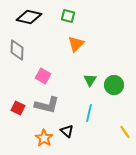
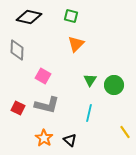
green square: moved 3 px right
black triangle: moved 3 px right, 9 px down
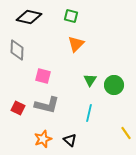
pink square: rotated 14 degrees counterclockwise
yellow line: moved 1 px right, 1 px down
orange star: moved 1 px left, 1 px down; rotated 18 degrees clockwise
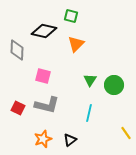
black diamond: moved 15 px right, 14 px down
black triangle: rotated 40 degrees clockwise
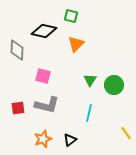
red square: rotated 32 degrees counterclockwise
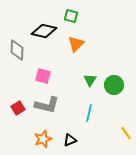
red square: rotated 24 degrees counterclockwise
black triangle: rotated 16 degrees clockwise
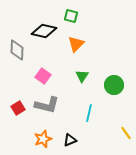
pink square: rotated 21 degrees clockwise
green triangle: moved 8 px left, 4 px up
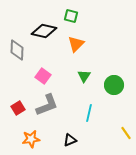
green triangle: moved 2 px right
gray L-shape: rotated 35 degrees counterclockwise
orange star: moved 12 px left; rotated 12 degrees clockwise
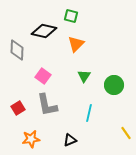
gray L-shape: rotated 100 degrees clockwise
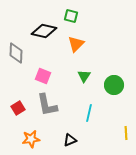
gray diamond: moved 1 px left, 3 px down
pink square: rotated 14 degrees counterclockwise
yellow line: rotated 32 degrees clockwise
